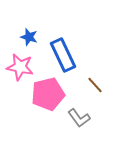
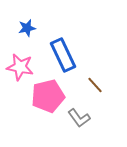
blue star: moved 2 px left, 9 px up; rotated 30 degrees counterclockwise
pink pentagon: moved 2 px down
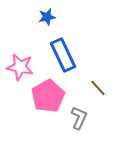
blue star: moved 20 px right, 11 px up
brown line: moved 3 px right, 3 px down
pink pentagon: rotated 16 degrees counterclockwise
gray L-shape: rotated 120 degrees counterclockwise
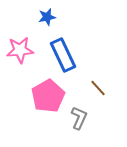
pink star: moved 17 px up; rotated 16 degrees counterclockwise
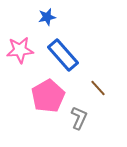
blue rectangle: rotated 16 degrees counterclockwise
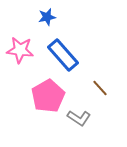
pink star: rotated 12 degrees clockwise
brown line: moved 2 px right
gray L-shape: rotated 100 degrees clockwise
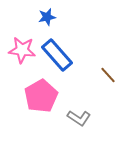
pink star: moved 2 px right
blue rectangle: moved 6 px left
brown line: moved 8 px right, 13 px up
pink pentagon: moved 7 px left
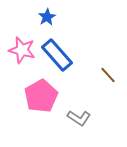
blue star: rotated 18 degrees counterclockwise
pink star: rotated 8 degrees clockwise
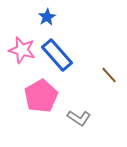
brown line: moved 1 px right
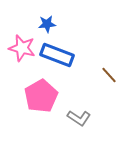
blue star: moved 7 px down; rotated 24 degrees clockwise
pink star: moved 2 px up
blue rectangle: rotated 28 degrees counterclockwise
